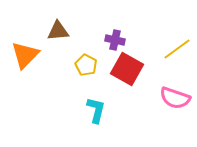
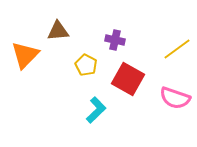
red square: moved 1 px right, 10 px down
cyan L-shape: rotated 32 degrees clockwise
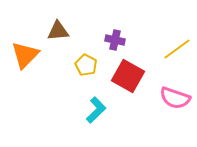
red square: moved 3 px up
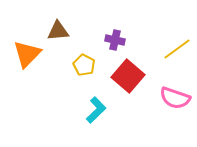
orange triangle: moved 2 px right, 1 px up
yellow pentagon: moved 2 px left
red square: rotated 12 degrees clockwise
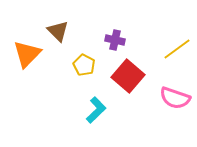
brown triangle: rotated 50 degrees clockwise
